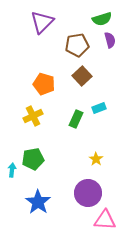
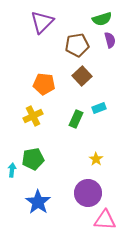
orange pentagon: rotated 10 degrees counterclockwise
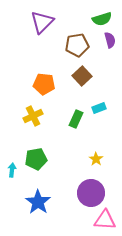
green pentagon: moved 3 px right
purple circle: moved 3 px right
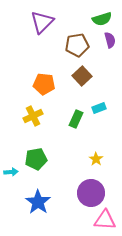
cyan arrow: moved 1 px left, 2 px down; rotated 80 degrees clockwise
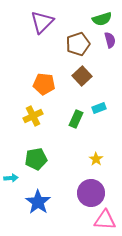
brown pentagon: moved 1 px right, 1 px up; rotated 10 degrees counterclockwise
cyan arrow: moved 6 px down
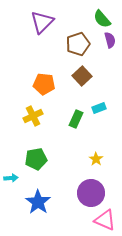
green semicircle: rotated 66 degrees clockwise
pink triangle: rotated 20 degrees clockwise
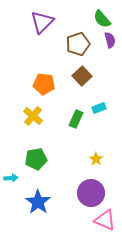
yellow cross: rotated 24 degrees counterclockwise
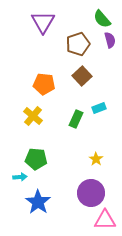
purple triangle: moved 1 px right; rotated 15 degrees counterclockwise
green pentagon: rotated 15 degrees clockwise
cyan arrow: moved 9 px right, 1 px up
pink triangle: rotated 25 degrees counterclockwise
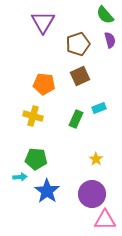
green semicircle: moved 3 px right, 4 px up
brown square: moved 2 px left; rotated 18 degrees clockwise
yellow cross: rotated 24 degrees counterclockwise
purple circle: moved 1 px right, 1 px down
blue star: moved 9 px right, 11 px up
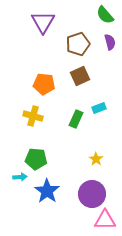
purple semicircle: moved 2 px down
